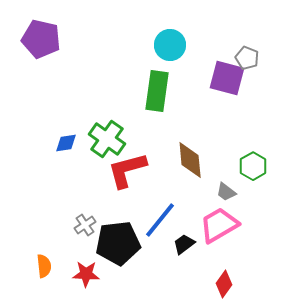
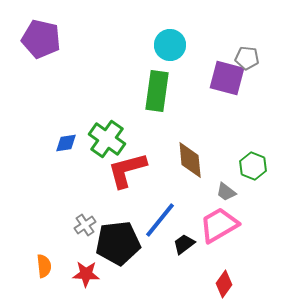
gray pentagon: rotated 15 degrees counterclockwise
green hexagon: rotated 8 degrees counterclockwise
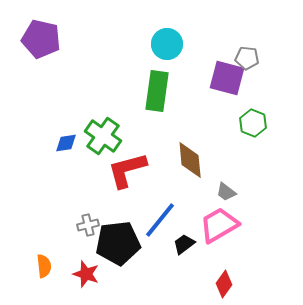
cyan circle: moved 3 px left, 1 px up
green cross: moved 4 px left, 3 px up
green hexagon: moved 43 px up
gray cross: moved 3 px right; rotated 20 degrees clockwise
red star: rotated 16 degrees clockwise
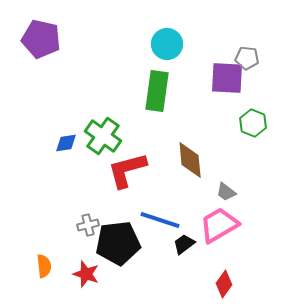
purple square: rotated 12 degrees counterclockwise
blue line: rotated 69 degrees clockwise
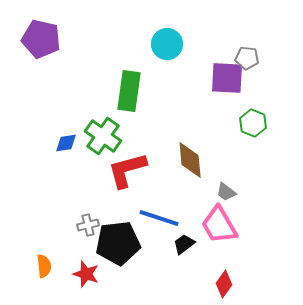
green rectangle: moved 28 px left
blue line: moved 1 px left, 2 px up
pink trapezoid: rotated 90 degrees counterclockwise
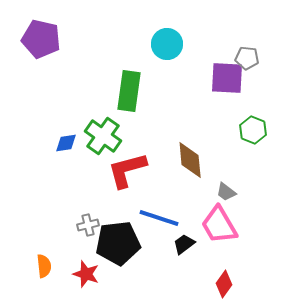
green hexagon: moved 7 px down
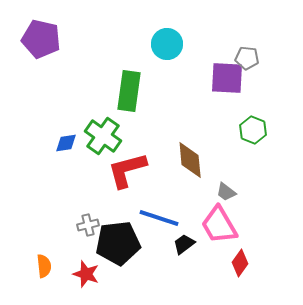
red diamond: moved 16 px right, 21 px up
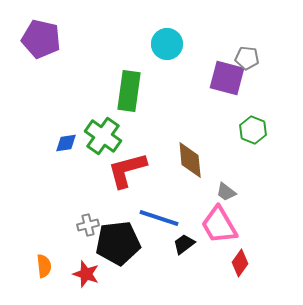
purple square: rotated 12 degrees clockwise
